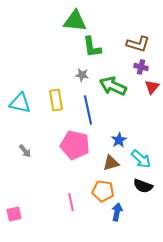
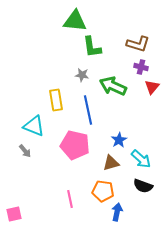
cyan triangle: moved 14 px right, 23 px down; rotated 10 degrees clockwise
pink line: moved 1 px left, 3 px up
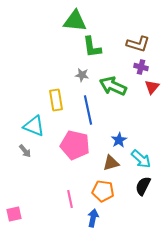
black semicircle: rotated 96 degrees clockwise
blue arrow: moved 24 px left, 6 px down
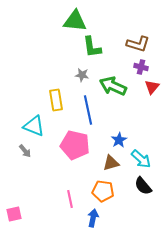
black semicircle: rotated 66 degrees counterclockwise
